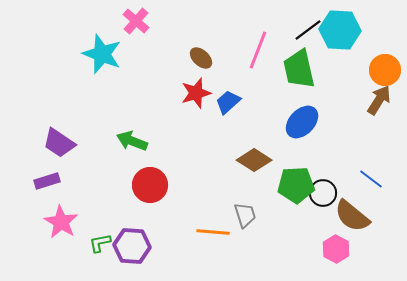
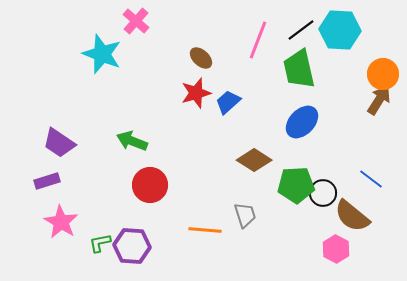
black line: moved 7 px left
pink line: moved 10 px up
orange circle: moved 2 px left, 4 px down
orange line: moved 8 px left, 2 px up
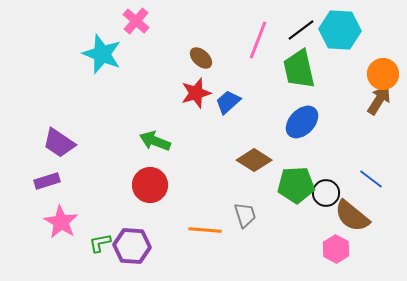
green arrow: moved 23 px right
black circle: moved 3 px right
